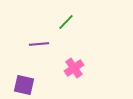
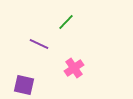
purple line: rotated 30 degrees clockwise
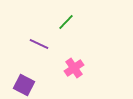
purple square: rotated 15 degrees clockwise
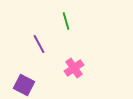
green line: moved 1 px up; rotated 60 degrees counterclockwise
purple line: rotated 36 degrees clockwise
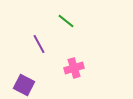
green line: rotated 36 degrees counterclockwise
pink cross: rotated 18 degrees clockwise
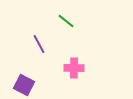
pink cross: rotated 18 degrees clockwise
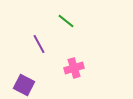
pink cross: rotated 18 degrees counterclockwise
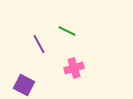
green line: moved 1 px right, 10 px down; rotated 12 degrees counterclockwise
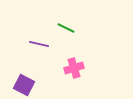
green line: moved 1 px left, 3 px up
purple line: rotated 48 degrees counterclockwise
